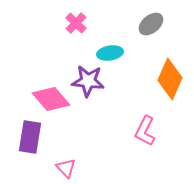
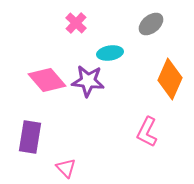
pink diamond: moved 4 px left, 19 px up
pink L-shape: moved 2 px right, 1 px down
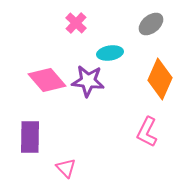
orange diamond: moved 10 px left
purple rectangle: rotated 8 degrees counterclockwise
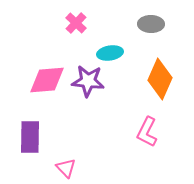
gray ellipse: rotated 40 degrees clockwise
pink diamond: rotated 54 degrees counterclockwise
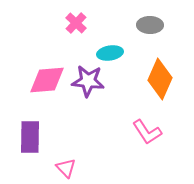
gray ellipse: moved 1 px left, 1 px down
pink L-shape: rotated 60 degrees counterclockwise
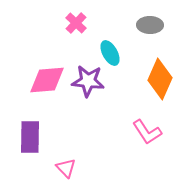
cyan ellipse: rotated 70 degrees clockwise
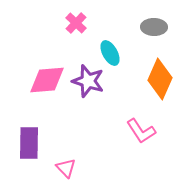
gray ellipse: moved 4 px right, 2 px down
purple star: rotated 12 degrees clockwise
pink L-shape: moved 6 px left, 1 px up
purple rectangle: moved 1 px left, 6 px down
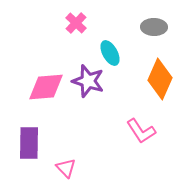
pink diamond: moved 1 px left, 7 px down
